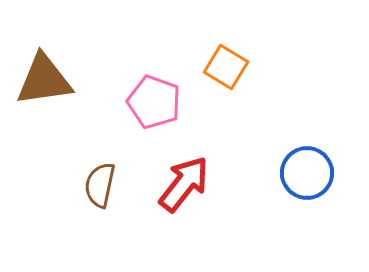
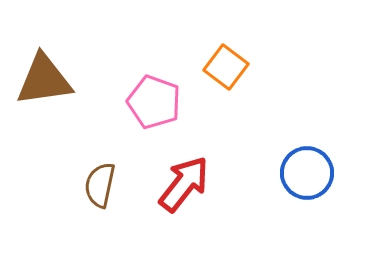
orange square: rotated 6 degrees clockwise
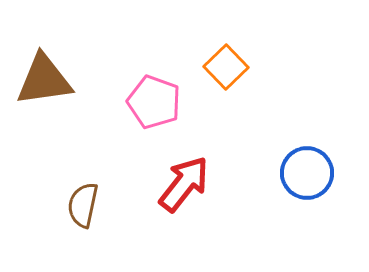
orange square: rotated 9 degrees clockwise
brown semicircle: moved 17 px left, 20 px down
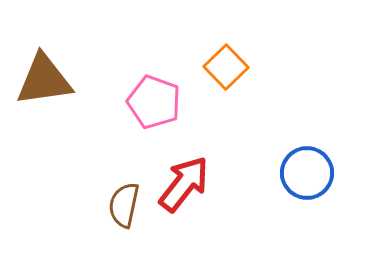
brown semicircle: moved 41 px right
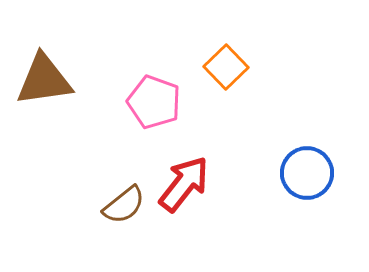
brown semicircle: rotated 141 degrees counterclockwise
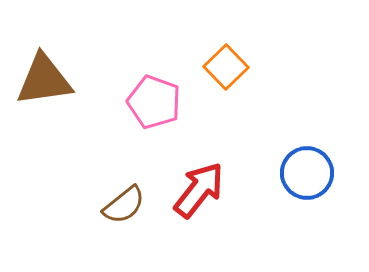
red arrow: moved 15 px right, 6 px down
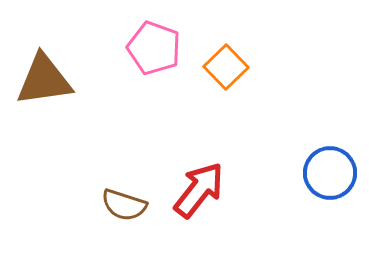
pink pentagon: moved 54 px up
blue circle: moved 23 px right
brown semicircle: rotated 57 degrees clockwise
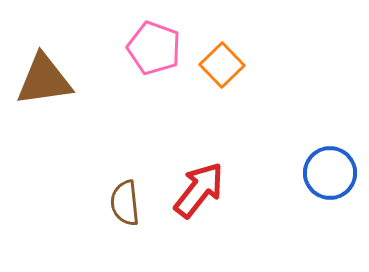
orange square: moved 4 px left, 2 px up
brown semicircle: moved 1 px right, 2 px up; rotated 66 degrees clockwise
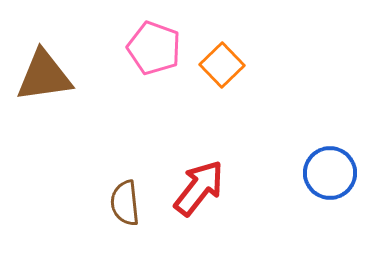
brown triangle: moved 4 px up
red arrow: moved 2 px up
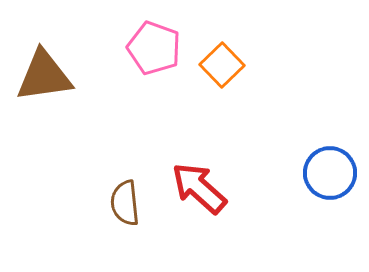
red arrow: rotated 86 degrees counterclockwise
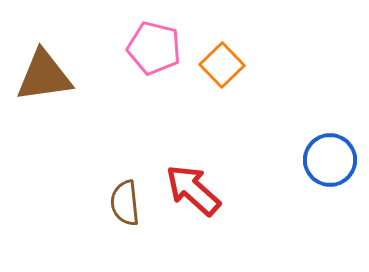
pink pentagon: rotated 6 degrees counterclockwise
blue circle: moved 13 px up
red arrow: moved 6 px left, 2 px down
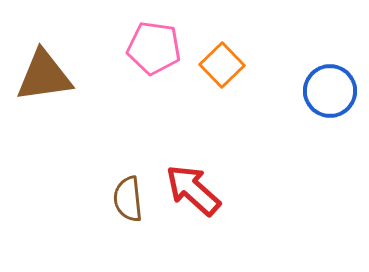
pink pentagon: rotated 6 degrees counterclockwise
blue circle: moved 69 px up
brown semicircle: moved 3 px right, 4 px up
